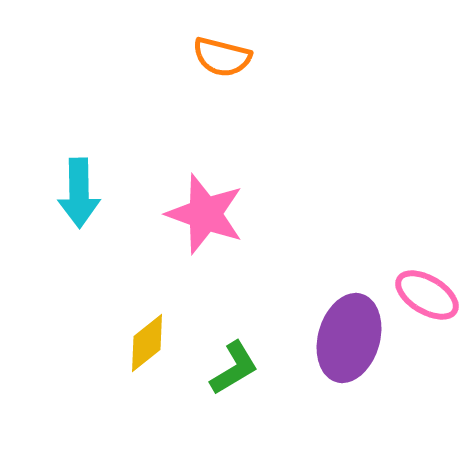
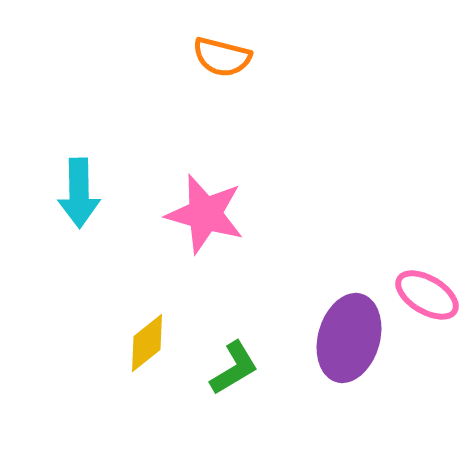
pink star: rotated 4 degrees counterclockwise
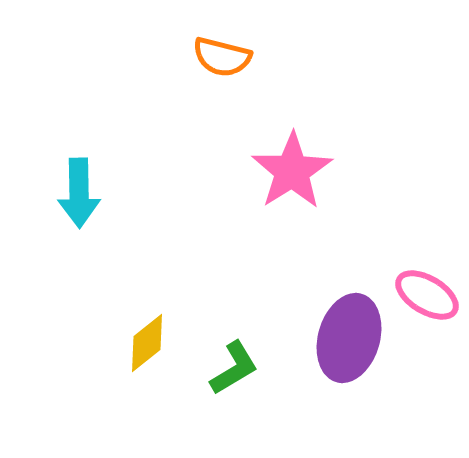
pink star: moved 87 px right, 43 px up; rotated 24 degrees clockwise
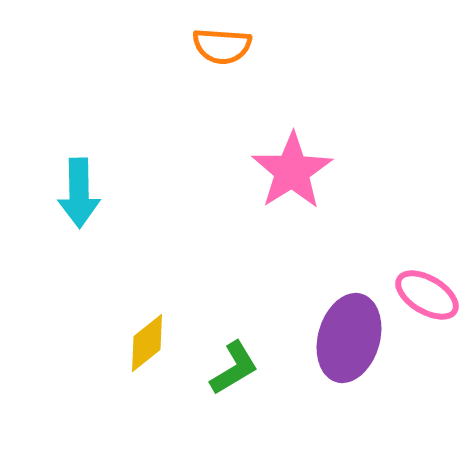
orange semicircle: moved 11 px up; rotated 10 degrees counterclockwise
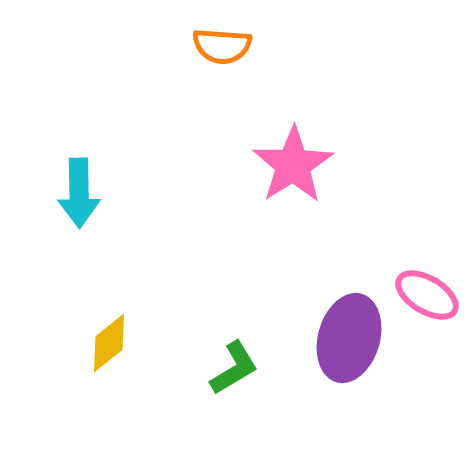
pink star: moved 1 px right, 6 px up
yellow diamond: moved 38 px left
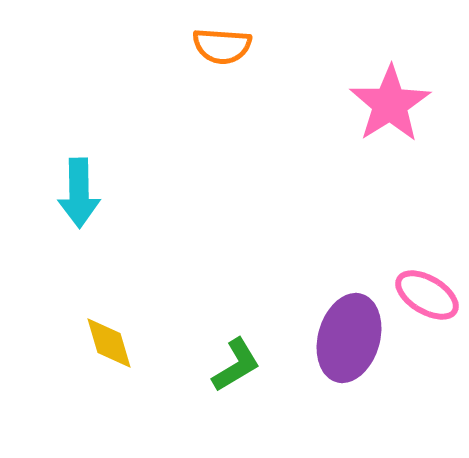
pink star: moved 97 px right, 61 px up
yellow diamond: rotated 68 degrees counterclockwise
green L-shape: moved 2 px right, 3 px up
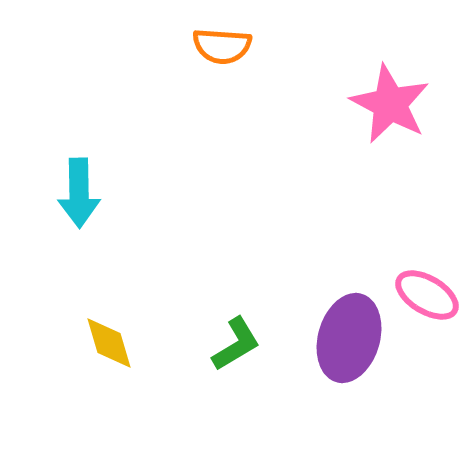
pink star: rotated 12 degrees counterclockwise
green L-shape: moved 21 px up
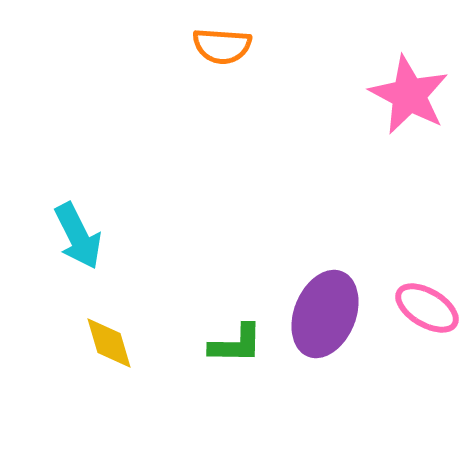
pink star: moved 19 px right, 9 px up
cyan arrow: moved 1 px left, 43 px down; rotated 26 degrees counterclockwise
pink ellipse: moved 13 px down
purple ellipse: moved 24 px left, 24 px up; rotated 6 degrees clockwise
green L-shape: rotated 32 degrees clockwise
